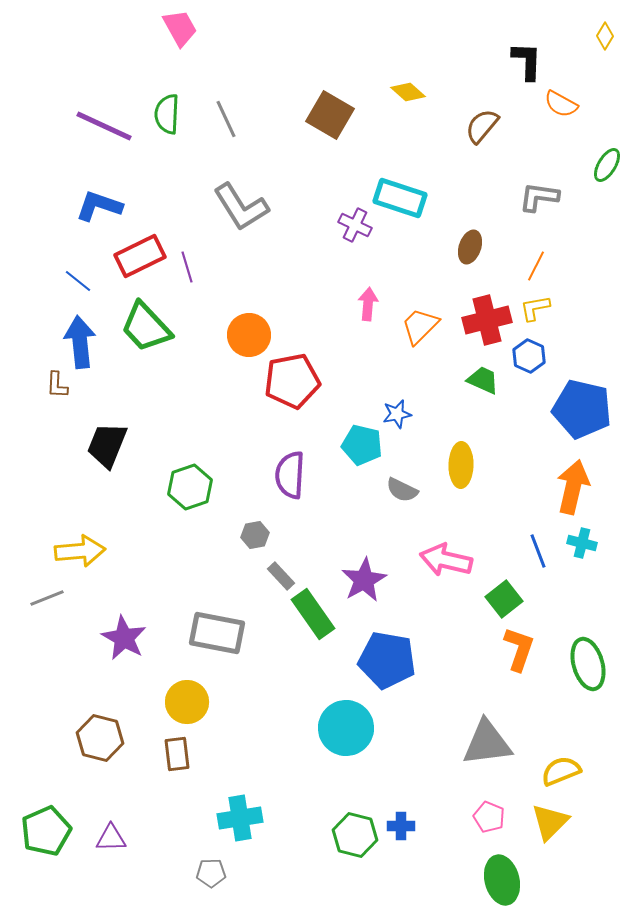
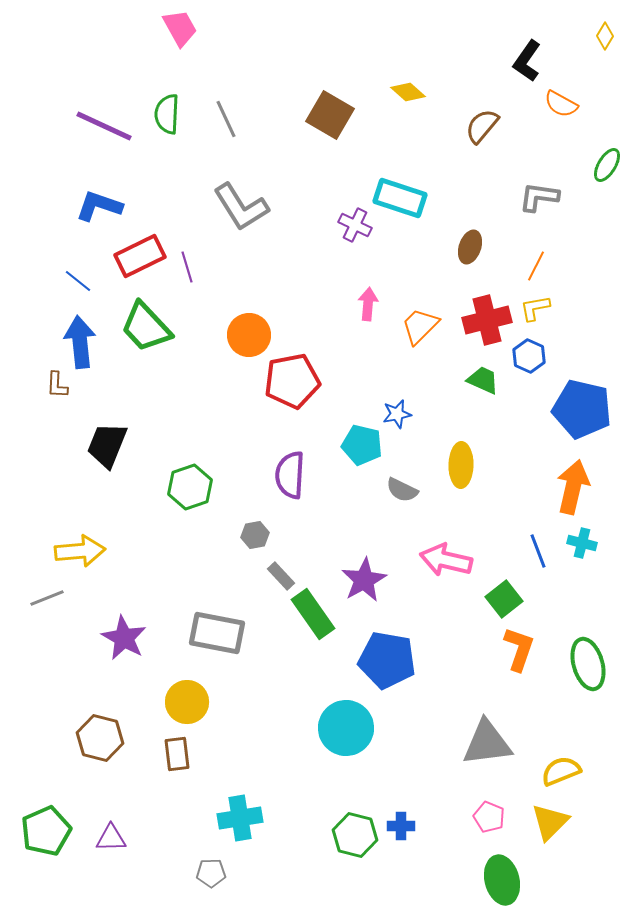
black L-shape at (527, 61): rotated 147 degrees counterclockwise
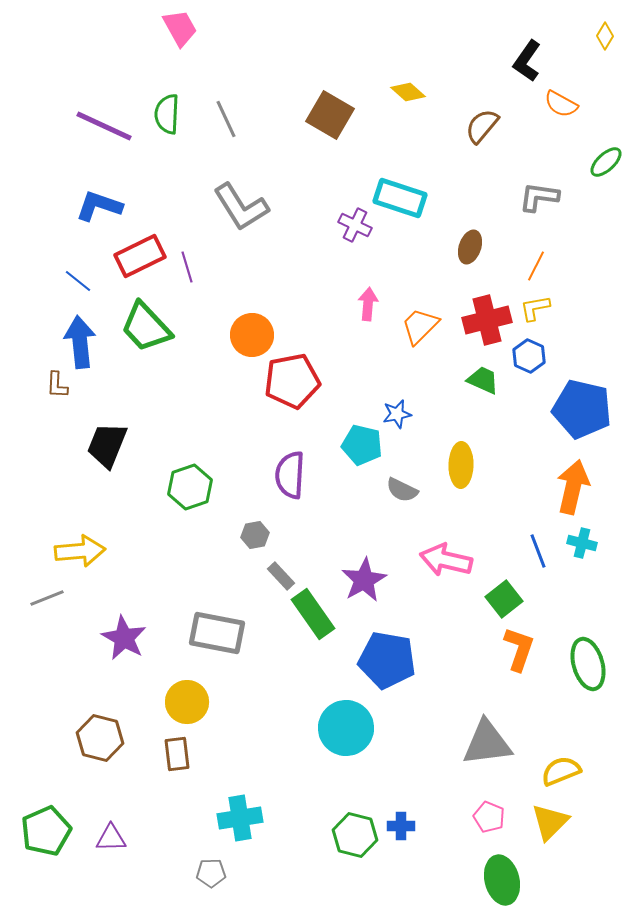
green ellipse at (607, 165): moved 1 px left, 3 px up; rotated 16 degrees clockwise
orange circle at (249, 335): moved 3 px right
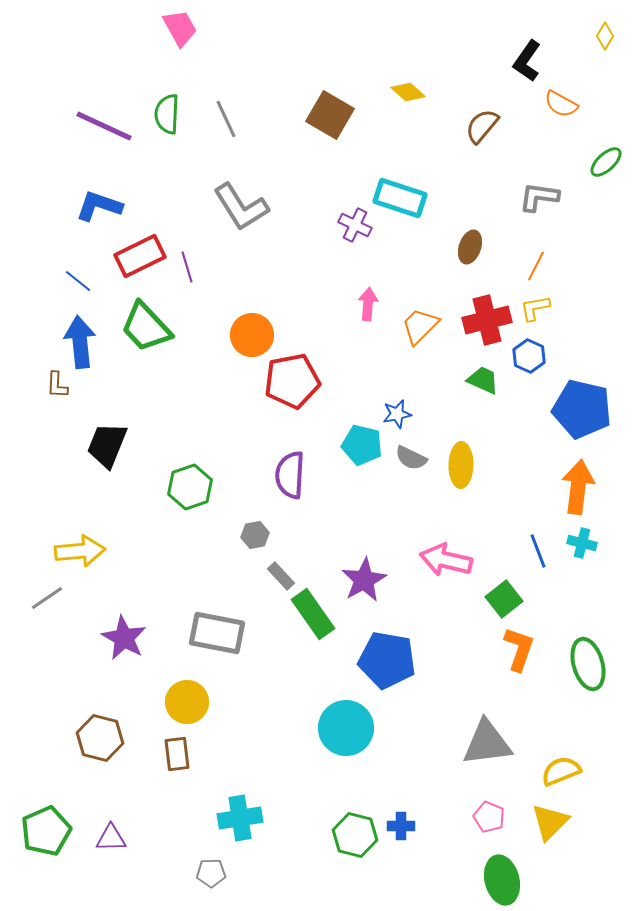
orange arrow at (573, 487): moved 5 px right; rotated 6 degrees counterclockwise
gray semicircle at (402, 490): moved 9 px right, 32 px up
gray line at (47, 598): rotated 12 degrees counterclockwise
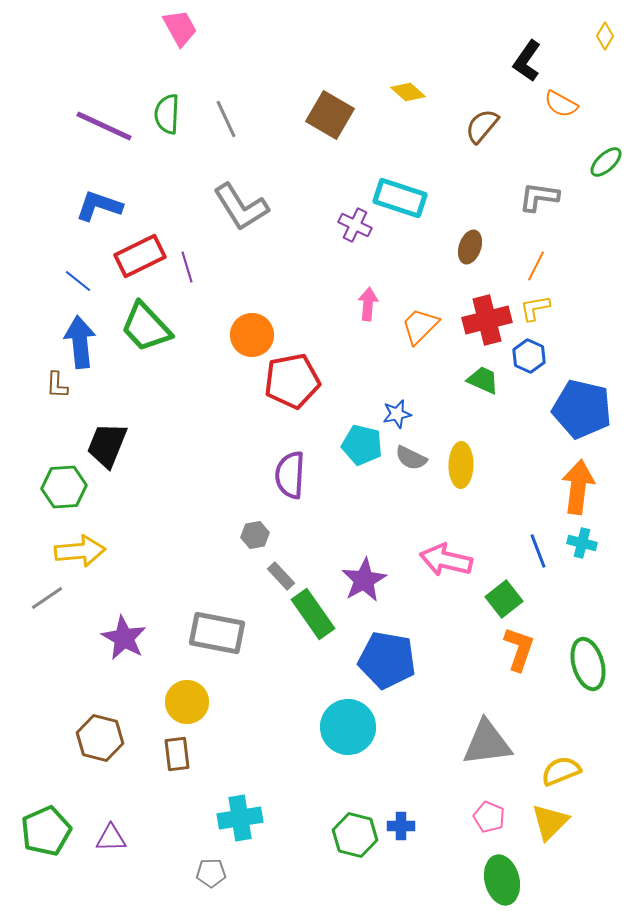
green hexagon at (190, 487): moved 126 px left; rotated 15 degrees clockwise
cyan circle at (346, 728): moved 2 px right, 1 px up
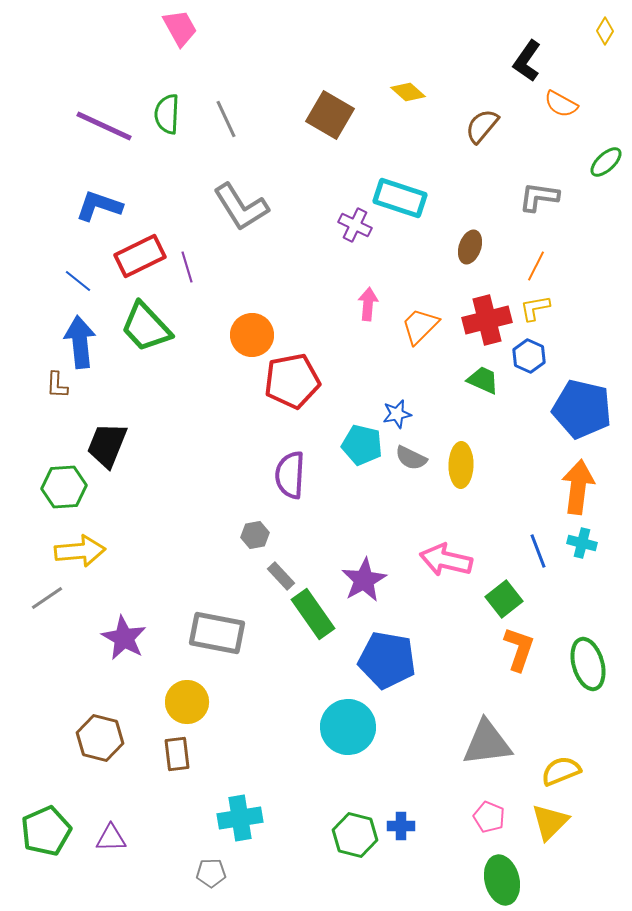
yellow diamond at (605, 36): moved 5 px up
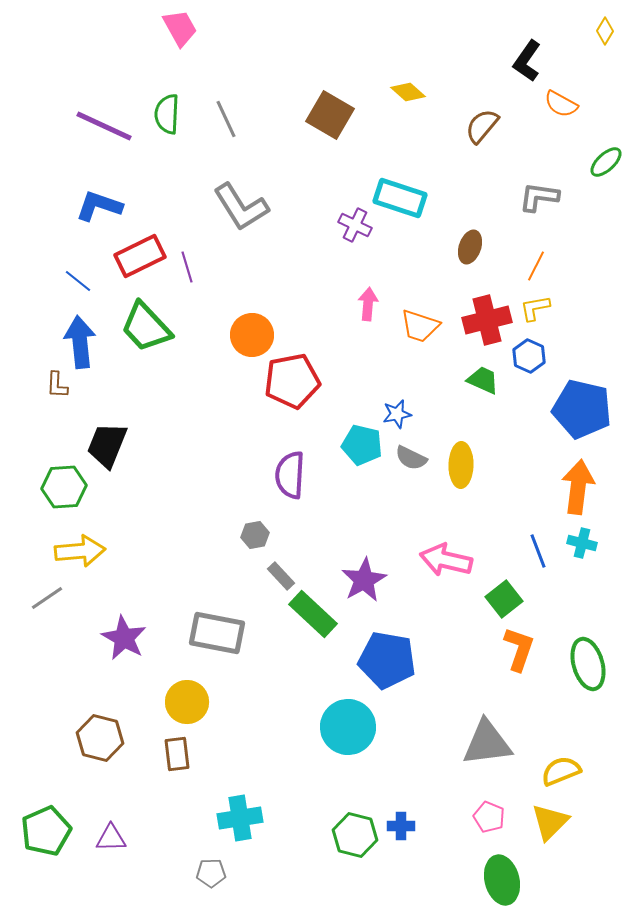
orange trapezoid at (420, 326): rotated 117 degrees counterclockwise
green rectangle at (313, 614): rotated 12 degrees counterclockwise
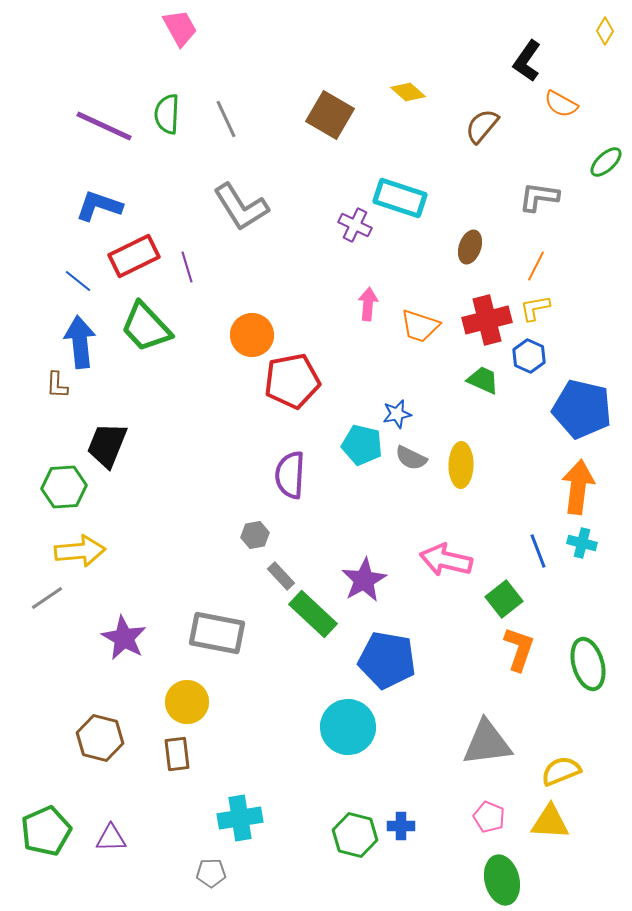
red rectangle at (140, 256): moved 6 px left
yellow triangle at (550, 822): rotated 48 degrees clockwise
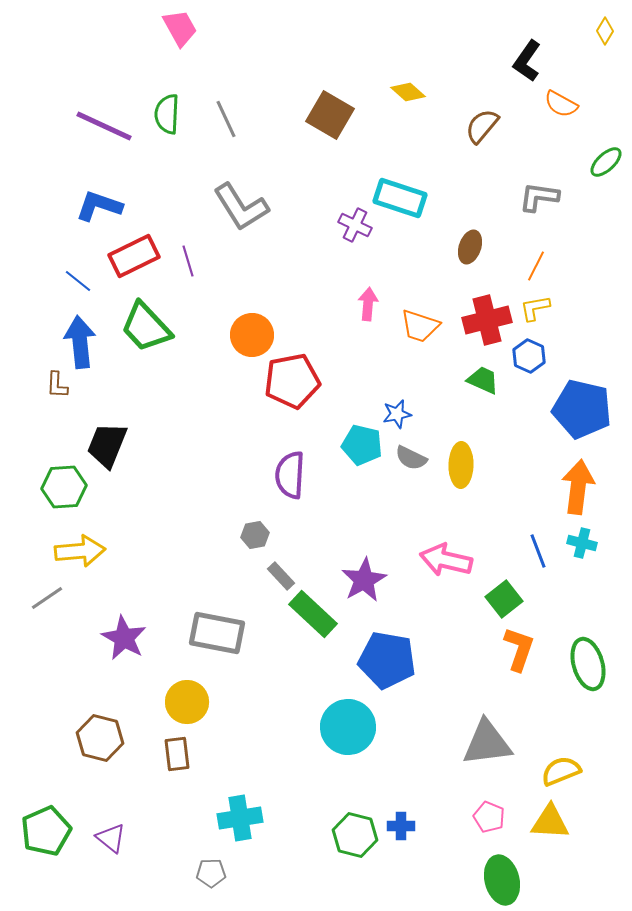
purple line at (187, 267): moved 1 px right, 6 px up
purple triangle at (111, 838): rotated 40 degrees clockwise
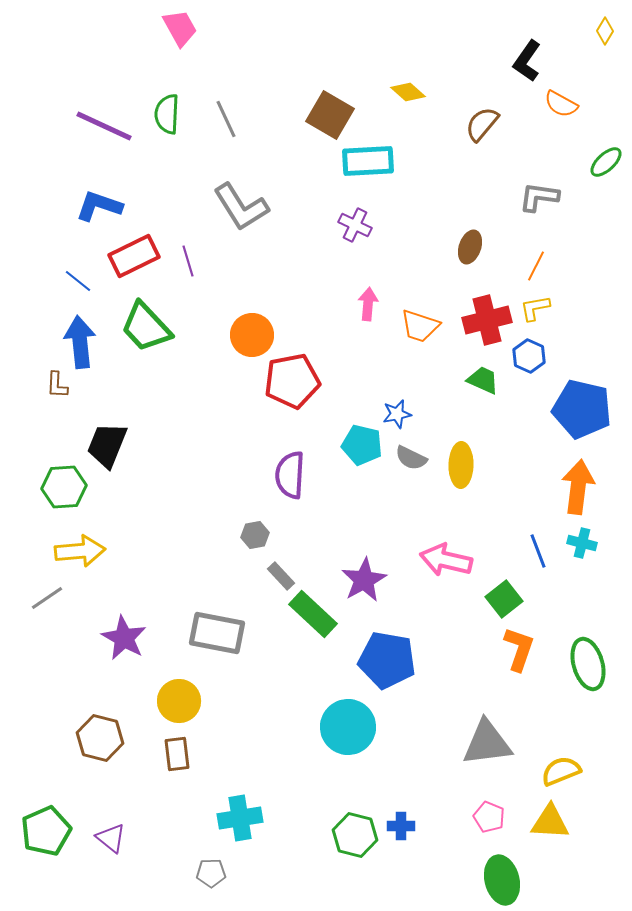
brown semicircle at (482, 126): moved 2 px up
cyan rectangle at (400, 198): moved 32 px left, 37 px up; rotated 21 degrees counterclockwise
yellow circle at (187, 702): moved 8 px left, 1 px up
